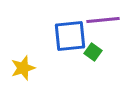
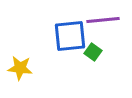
yellow star: moved 3 px left; rotated 25 degrees clockwise
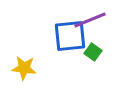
purple line: moved 13 px left; rotated 16 degrees counterclockwise
yellow star: moved 4 px right
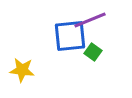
yellow star: moved 2 px left, 2 px down
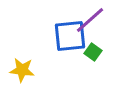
purple line: rotated 20 degrees counterclockwise
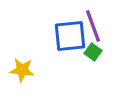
purple line: moved 3 px right, 6 px down; rotated 68 degrees counterclockwise
